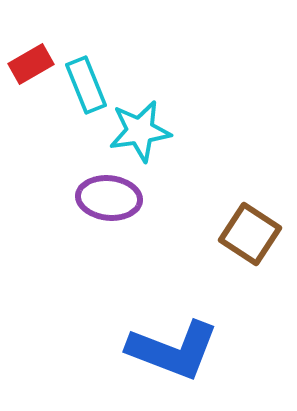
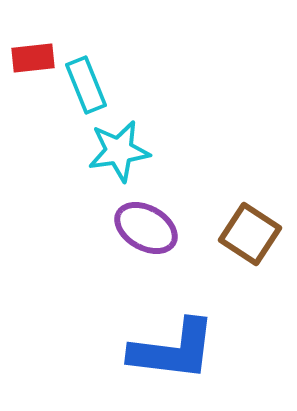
red rectangle: moved 2 px right, 6 px up; rotated 24 degrees clockwise
cyan star: moved 21 px left, 20 px down
purple ellipse: moved 37 px right, 30 px down; rotated 24 degrees clockwise
blue L-shape: rotated 14 degrees counterclockwise
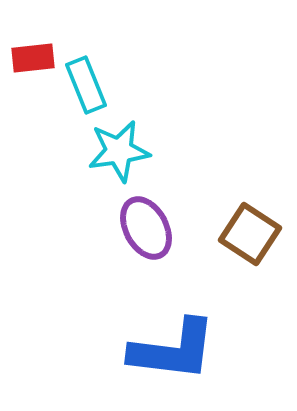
purple ellipse: rotated 32 degrees clockwise
